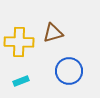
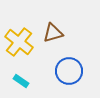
yellow cross: rotated 36 degrees clockwise
cyan rectangle: rotated 56 degrees clockwise
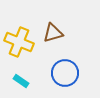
yellow cross: rotated 16 degrees counterclockwise
blue circle: moved 4 px left, 2 px down
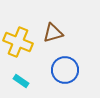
yellow cross: moved 1 px left
blue circle: moved 3 px up
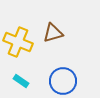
blue circle: moved 2 px left, 11 px down
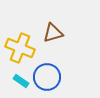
yellow cross: moved 2 px right, 6 px down
blue circle: moved 16 px left, 4 px up
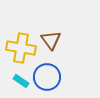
brown triangle: moved 2 px left, 7 px down; rotated 50 degrees counterclockwise
yellow cross: moved 1 px right; rotated 12 degrees counterclockwise
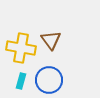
blue circle: moved 2 px right, 3 px down
cyan rectangle: rotated 70 degrees clockwise
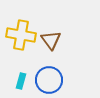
yellow cross: moved 13 px up
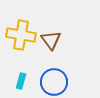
blue circle: moved 5 px right, 2 px down
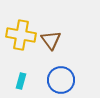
blue circle: moved 7 px right, 2 px up
